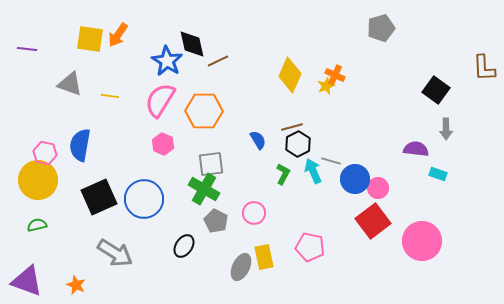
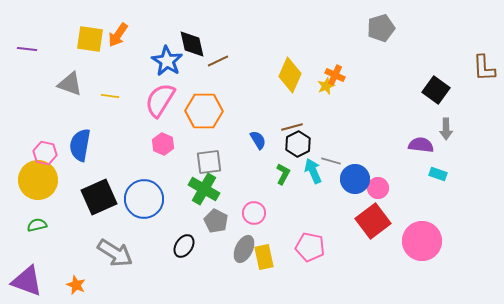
purple semicircle at (416, 149): moved 5 px right, 4 px up
gray square at (211, 164): moved 2 px left, 2 px up
gray ellipse at (241, 267): moved 3 px right, 18 px up
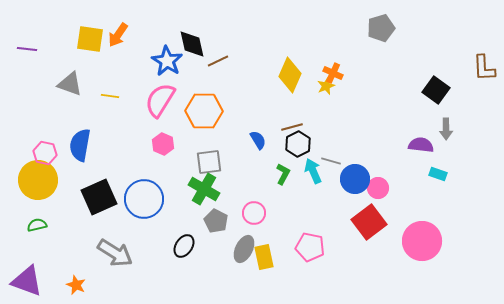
orange cross at (335, 75): moved 2 px left, 2 px up
red square at (373, 221): moved 4 px left, 1 px down
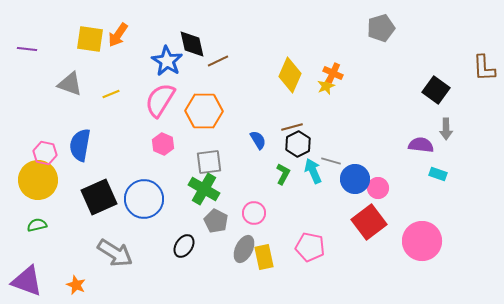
yellow line at (110, 96): moved 1 px right, 2 px up; rotated 30 degrees counterclockwise
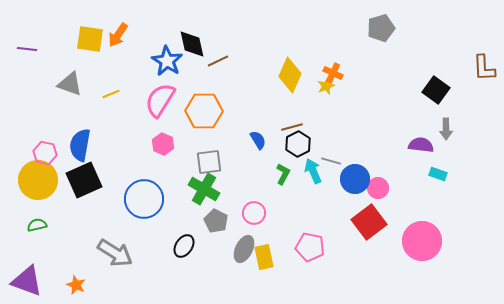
black square at (99, 197): moved 15 px left, 17 px up
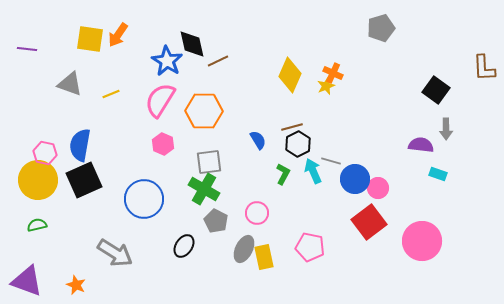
pink circle at (254, 213): moved 3 px right
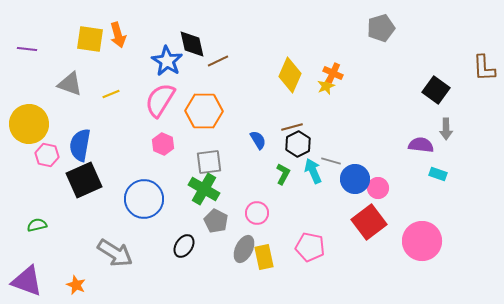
orange arrow at (118, 35): rotated 50 degrees counterclockwise
pink hexagon at (45, 153): moved 2 px right, 2 px down
yellow circle at (38, 180): moved 9 px left, 56 px up
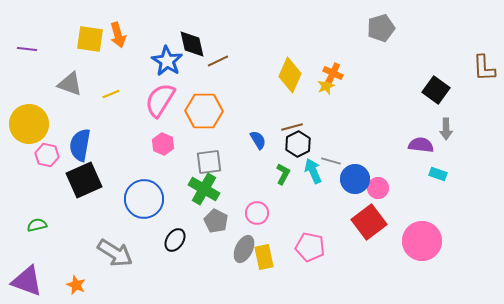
black ellipse at (184, 246): moved 9 px left, 6 px up
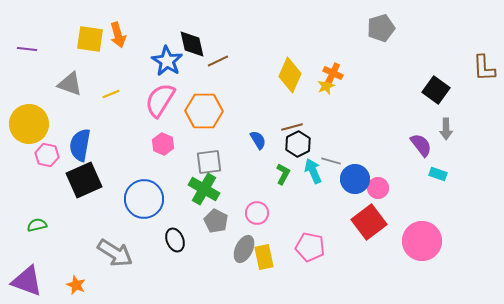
purple semicircle at (421, 145): rotated 45 degrees clockwise
black ellipse at (175, 240): rotated 55 degrees counterclockwise
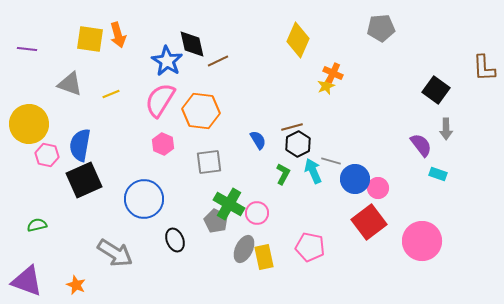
gray pentagon at (381, 28): rotated 12 degrees clockwise
yellow diamond at (290, 75): moved 8 px right, 35 px up
orange hexagon at (204, 111): moved 3 px left; rotated 6 degrees clockwise
green cross at (204, 189): moved 25 px right, 15 px down
